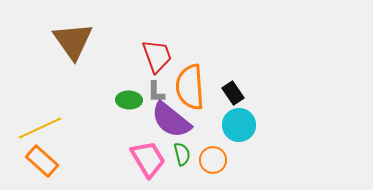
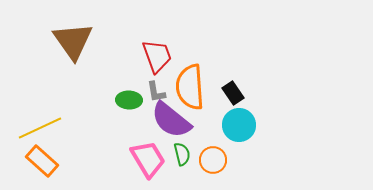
gray L-shape: rotated 10 degrees counterclockwise
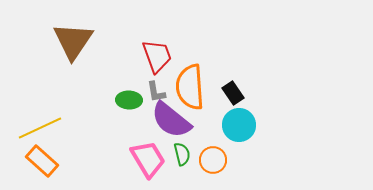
brown triangle: rotated 9 degrees clockwise
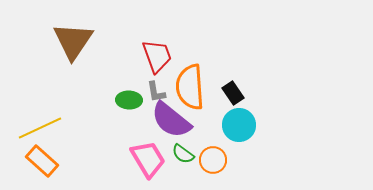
green semicircle: moved 1 px right; rotated 140 degrees clockwise
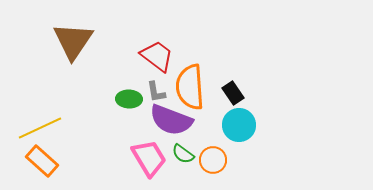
red trapezoid: rotated 33 degrees counterclockwise
green ellipse: moved 1 px up
purple semicircle: rotated 18 degrees counterclockwise
pink trapezoid: moved 1 px right, 1 px up
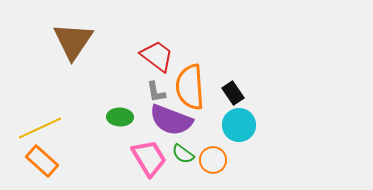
green ellipse: moved 9 px left, 18 px down
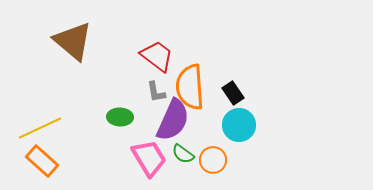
brown triangle: rotated 24 degrees counterclockwise
purple semicircle: moved 2 px right; rotated 87 degrees counterclockwise
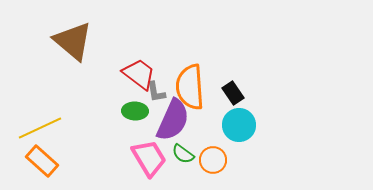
red trapezoid: moved 18 px left, 18 px down
green ellipse: moved 15 px right, 6 px up
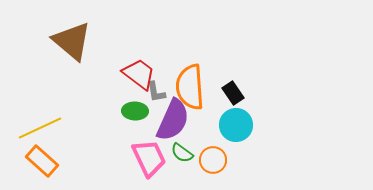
brown triangle: moved 1 px left
cyan circle: moved 3 px left
green semicircle: moved 1 px left, 1 px up
pink trapezoid: rotated 6 degrees clockwise
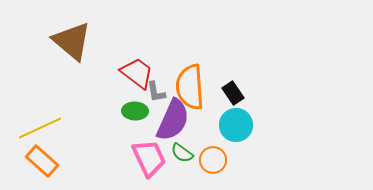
red trapezoid: moved 2 px left, 1 px up
